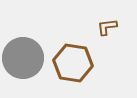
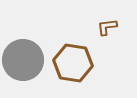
gray circle: moved 2 px down
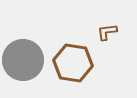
brown L-shape: moved 5 px down
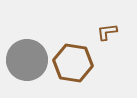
gray circle: moved 4 px right
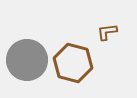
brown hexagon: rotated 6 degrees clockwise
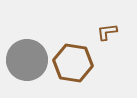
brown hexagon: rotated 6 degrees counterclockwise
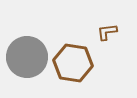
gray circle: moved 3 px up
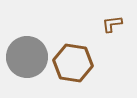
brown L-shape: moved 5 px right, 8 px up
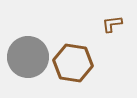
gray circle: moved 1 px right
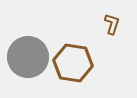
brown L-shape: rotated 115 degrees clockwise
